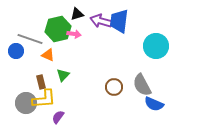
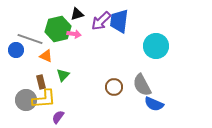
purple arrow: rotated 60 degrees counterclockwise
blue circle: moved 1 px up
orange triangle: moved 2 px left, 1 px down
gray circle: moved 3 px up
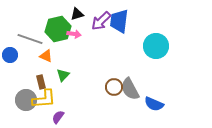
blue circle: moved 6 px left, 5 px down
gray semicircle: moved 12 px left, 4 px down
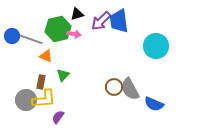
blue trapezoid: rotated 15 degrees counterclockwise
blue circle: moved 2 px right, 19 px up
brown rectangle: rotated 24 degrees clockwise
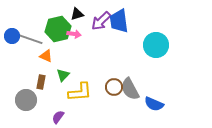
cyan circle: moved 1 px up
yellow L-shape: moved 36 px right, 7 px up
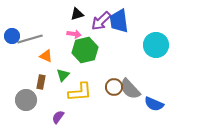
green hexagon: moved 27 px right, 21 px down
gray line: rotated 35 degrees counterclockwise
gray semicircle: rotated 15 degrees counterclockwise
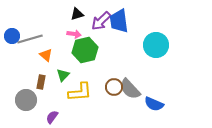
orange triangle: moved 1 px up; rotated 16 degrees clockwise
purple semicircle: moved 6 px left
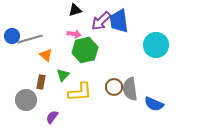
black triangle: moved 2 px left, 4 px up
gray semicircle: rotated 35 degrees clockwise
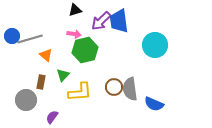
cyan circle: moved 1 px left
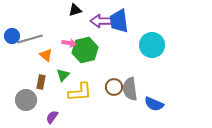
purple arrow: rotated 45 degrees clockwise
pink arrow: moved 5 px left, 9 px down
cyan circle: moved 3 px left
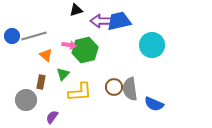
black triangle: moved 1 px right
blue trapezoid: rotated 85 degrees clockwise
gray line: moved 4 px right, 3 px up
pink arrow: moved 2 px down
green triangle: moved 1 px up
